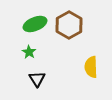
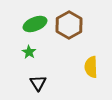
black triangle: moved 1 px right, 4 px down
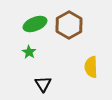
black triangle: moved 5 px right, 1 px down
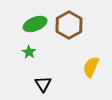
yellow semicircle: rotated 25 degrees clockwise
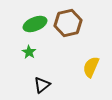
brown hexagon: moved 1 px left, 2 px up; rotated 16 degrees clockwise
black triangle: moved 1 px left, 1 px down; rotated 24 degrees clockwise
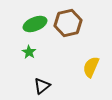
black triangle: moved 1 px down
